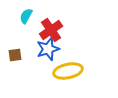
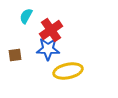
blue star: rotated 20 degrees clockwise
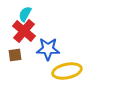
cyan semicircle: moved 1 px left, 2 px up
red cross: moved 27 px left, 1 px down; rotated 15 degrees counterclockwise
yellow ellipse: moved 1 px left
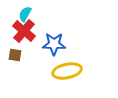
blue star: moved 6 px right, 5 px up
brown square: rotated 16 degrees clockwise
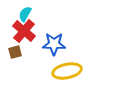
brown square: moved 3 px up; rotated 24 degrees counterclockwise
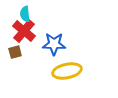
cyan semicircle: rotated 35 degrees counterclockwise
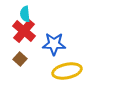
brown square: moved 5 px right, 7 px down; rotated 32 degrees counterclockwise
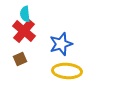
blue star: moved 7 px right; rotated 20 degrees counterclockwise
brown square: rotated 24 degrees clockwise
yellow ellipse: rotated 16 degrees clockwise
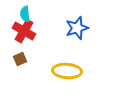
red cross: rotated 10 degrees counterclockwise
blue star: moved 16 px right, 16 px up
